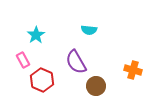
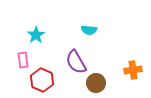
pink rectangle: rotated 21 degrees clockwise
orange cross: rotated 24 degrees counterclockwise
brown circle: moved 3 px up
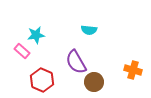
cyan star: rotated 24 degrees clockwise
pink rectangle: moved 1 px left, 9 px up; rotated 42 degrees counterclockwise
orange cross: rotated 24 degrees clockwise
brown circle: moved 2 px left, 1 px up
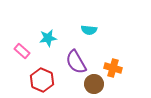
cyan star: moved 12 px right, 3 px down
orange cross: moved 20 px left, 2 px up
brown circle: moved 2 px down
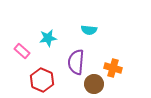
purple semicircle: rotated 35 degrees clockwise
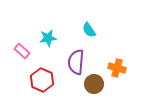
cyan semicircle: rotated 49 degrees clockwise
orange cross: moved 4 px right
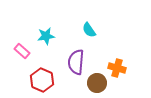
cyan star: moved 2 px left, 2 px up
brown circle: moved 3 px right, 1 px up
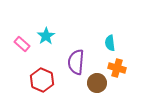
cyan semicircle: moved 21 px right, 13 px down; rotated 28 degrees clockwise
cyan star: rotated 24 degrees counterclockwise
pink rectangle: moved 7 px up
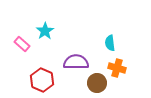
cyan star: moved 1 px left, 5 px up
purple semicircle: rotated 85 degrees clockwise
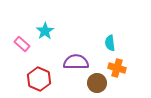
red hexagon: moved 3 px left, 1 px up
